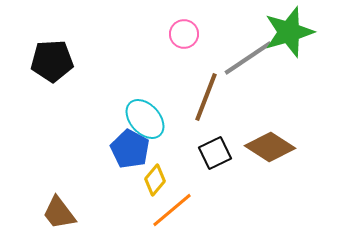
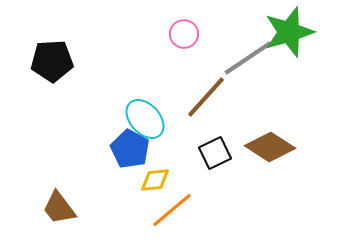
brown line: rotated 21 degrees clockwise
yellow diamond: rotated 44 degrees clockwise
brown trapezoid: moved 5 px up
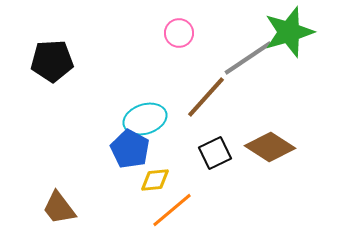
pink circle: moved 5 px left, 1 px up
cyan ellipse: rotated 66 degrees counterclockwise
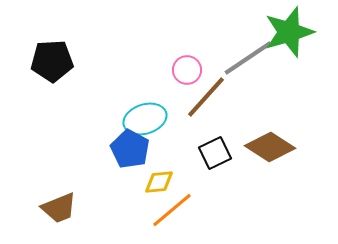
pink circle: moved 8 px right, 37 px down
yellow diamond: moved 4 px right, 2 px down
brown trapezoid: rotated 75 degrees counterclockwise
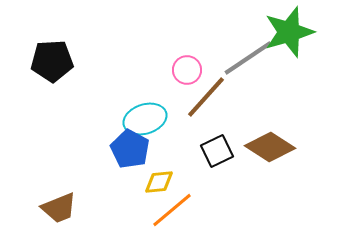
black square: moved 2 px right, 2 px up
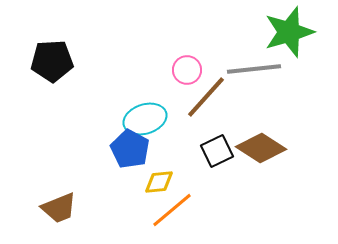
gray line: moved 6 px right, 11 px down; rotated 28 degrees clockwise
brown diamond: moved 9 px left, 1 px down
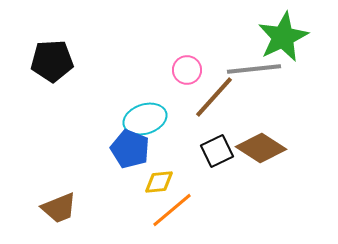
green star: moved 6 px left, 5 px down; rotated 9 degrees counterclockwise
brown line: moved 8 px right
blue pentagon: rotated 6 degrees counterclockwise
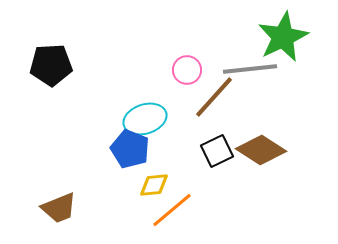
black pentagon: moved 1 px left, 4 px down
gray line: moved 4 px left
brown diamond: moved 2 px down
yellow diamond: moved 5 px left, 3 px down
